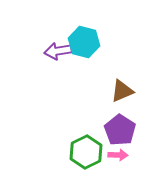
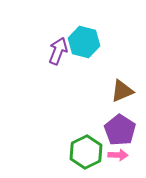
purple arrow: rotated 120 degrees clockwise
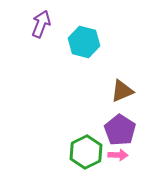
purple arrow: moved 17 px left, 27 px up
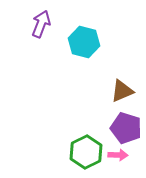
purple pentagon: moved 6 px right, 2 px up; rotated 16 degrees counterclockwise
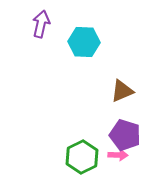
purple arrow: rotated 8 degrees counterclockwise
cyan hexagon: rotated 12 degrees counterclockwise
purple pentagon: moved 1 px left, 7 px down
green hexagon: moved 4 px left, 5 px down
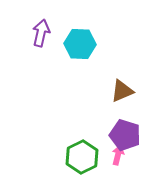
purple arrow: moved 9 px down
cyan hexagon: moved 4 px left, 2 px down
pink arrow: rotated 78 degrees counterclockwise
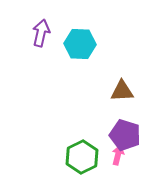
brown triangle: rotated 20 degrees clockwise
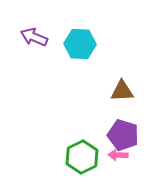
purple arrow: moved 7 px left, 4 px down; rotated 80 degrees counterclockwise
purple pentagon: moved 2 px left
pink arrow: rotated 102 degrees counterclockwise
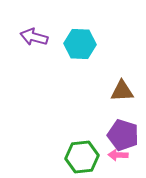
purple arrow: rotated 8 degrees counterclockwise
green hexagon: rotated 20 degrees clockwise
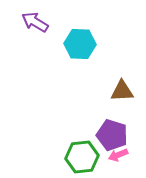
purple arrow: moved 1 px right, 15 px up; rotated 16 degrees clockwise
purple pentagon: moved 11 px left
pink arrow: rotated 24 degrees counterclockwise
